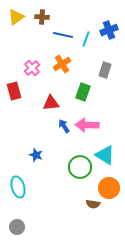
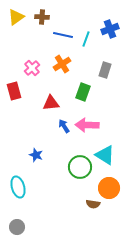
blue cross: moved 1 px right, 1 px up
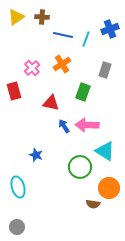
red triangle: rotated 18 degrees clockwise
cyan triangle: moved 4 px up
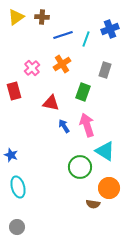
blue line: rotated 30 degrees counterclockwise
pink arrow: rotated 70 degrees clockwise
blue star: moved 25 px left
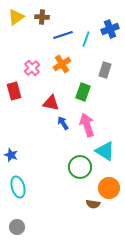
blue arrow: moved 1 px left, 3 px up
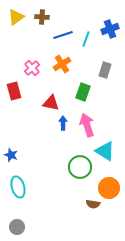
blue arrow: rotated 32 degrees clockwise
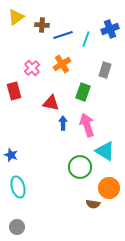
brown cross: moved 8 px down
